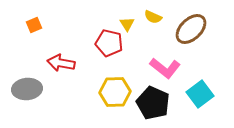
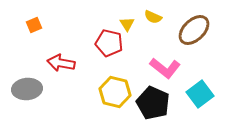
brown ellipse: moved 3 px right, 1 px down
yellow hexagon: rotated 16 degrees clockwise
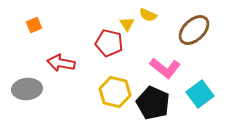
yellow semicircle: moved 5 px left, 2 px up
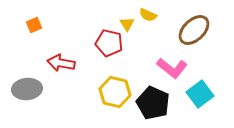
pink L-shape: moved 7 px right
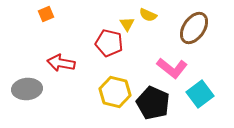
orange square: moved 12 px right, 11 px up
brown ellipse: moved 2 px up; rotated 12 degrees counterclockwise
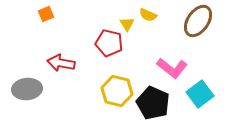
brown ellipse: moved 4 px right, 7 px up
yellow hexagon: moved 2 px right, 1 px up
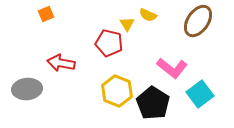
yellow hexagon: rotated 8 degrees clockwise
black pentagon: rotated 8 degrees clockwise
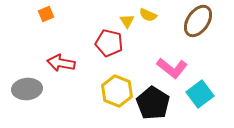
yellow triangle: moved 3 px up
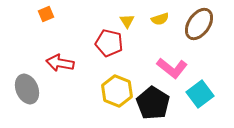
yellow semicircle: moved 12 px right, 4 px down; rotated 42 degrees counterclockwise
brown ellipse: moved 1 px right, 3 px down
red arrow: moved 1 px left
gray ellipse: rotated 72 degrees clockwise
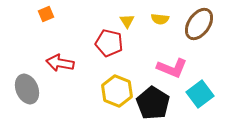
yellow semicircle: rotated 24 degrees clockwise
pink L-shape: rotated 16 degrees counterclockwise
